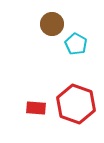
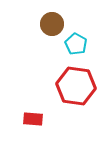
red hexagon: moved 18 px up; rotated 12 degrees counterclockwise
red rectangle: moved 3 px left, 11 px down
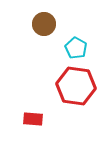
brown circle: moved 8 px left
cyan pentagon: moved 4 px down
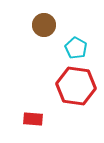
brown circle: moved 1 px down
